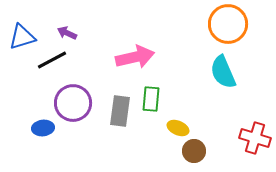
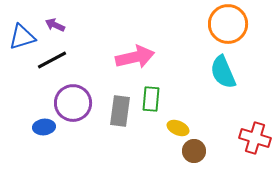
purple arrow: moved 12 px left, 8 px up
blue ellipse: moved 1 px right, 1 px up
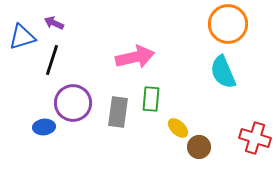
purple arrow: moved 1 px left, 2 px up
black line: rotated 44 degrees counterclockwise
gray rectangle: moved 2 px left, 1 px down
yellow ellipse: rotated 20 degrees clockwise
brown circle: moved 5 px right, 4 px up
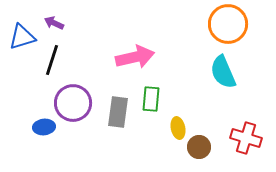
yellow ellipse: rotated 35 degrees clockwise
red cross: moved 9 px left
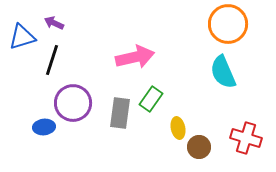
green rectangle: rotated 30 degrees clockwise
gray rectangle: moved 2 px right, 1 px down
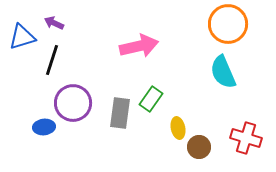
pink arrow: moved 4 px right, 11 px up
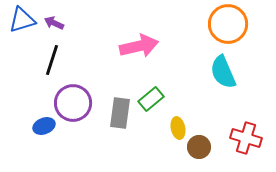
blue triangle: moved 17 px up
green rectangle: rotated 15 degrees clockwise
blue ellipse: moved 1 px up; rotated 15 degrees counterclockwise
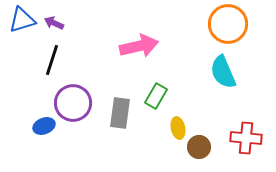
green rectangle: moved 5 px right, 3 px up; rotated 20 degrees counterclockwise
red cross: rotated 12 degrees counterclockwise
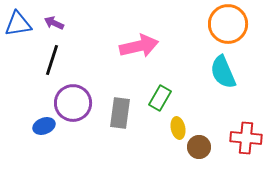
blue triangle: moved 4 px left, 4 px down; rotated 8 degrees clockwise
green rectangle: moved 4 px right, 2 px down
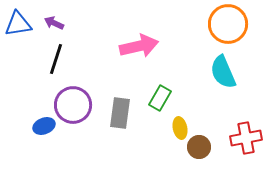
black line: moved 4 px right, 1 px up
purple circle: moved 2 px down
yellow ellipse: moved 2 px right
red cross: rotated 16 degrees counterclockwise
